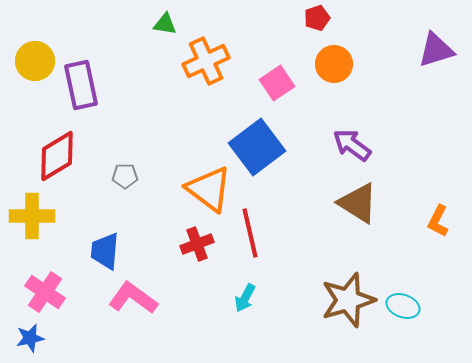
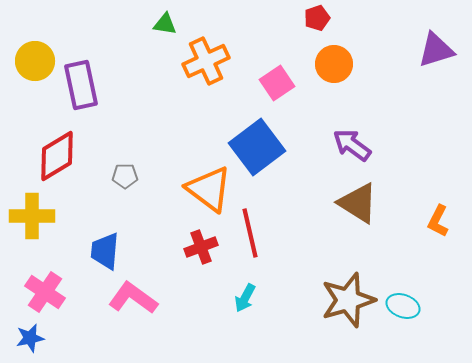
red cross: moved 4 px right, 3 px down
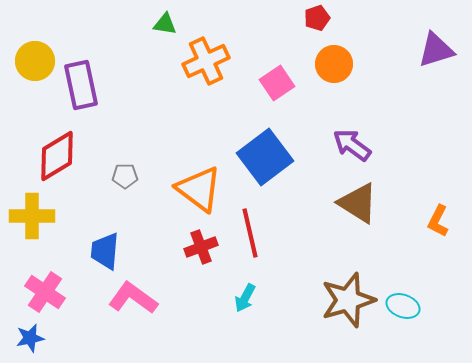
blue square: moved 8 px right, 10 px down
orange triangle: moved 10 px left
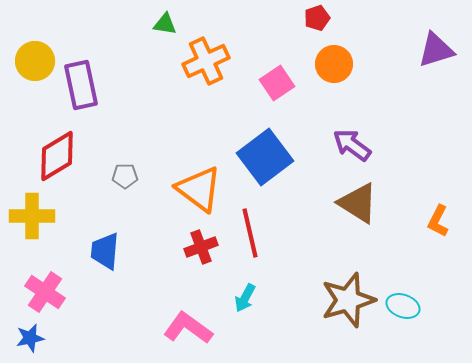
pink L-shape: moved 55 px right, 30 px down
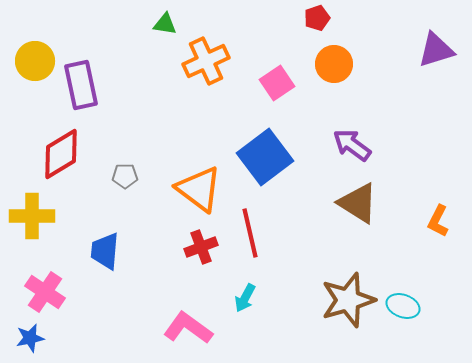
red diamond: moved 4 px right, 2 px up
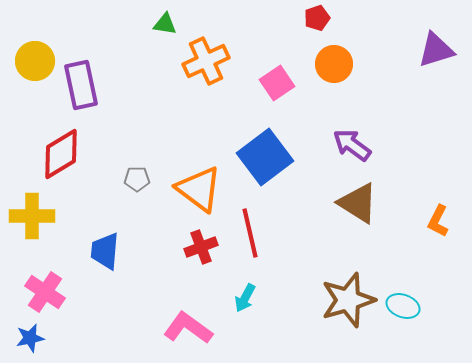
gray pentagon: moved 12 px right, 3 px down
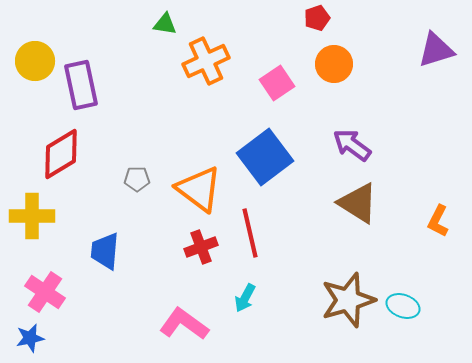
pink L-shape: moved 4 px left, 4 px up
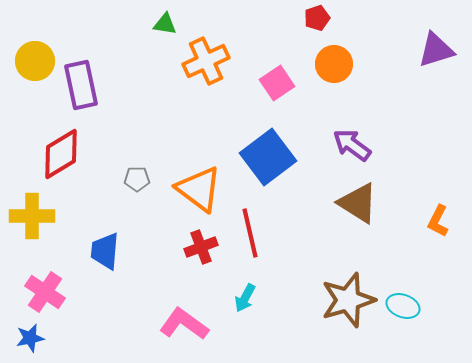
blue square: moved 3 px right
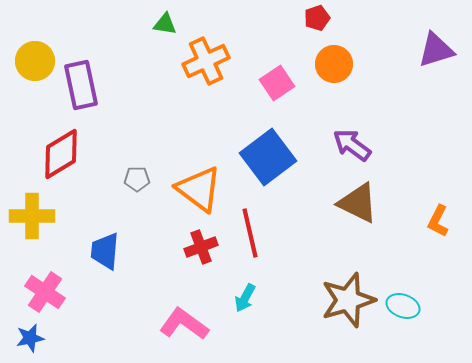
brown triangle: rotated 6 degrees counterclockwise
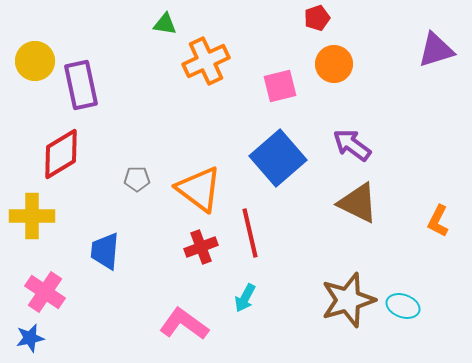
pink square: moved 3 px right, 3 px down; rotated 20 degrees clockwise
blue square: moved 10 px right, 1 px down; rotated 4 degrees counterclockwise
